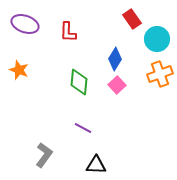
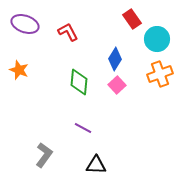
red L-shape: rotated 150 degrees clockwise
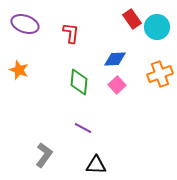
red L-shape: moved 3 px right, 1 px down; rotated 35 degrees clockwise
cyan circle: moved 12 px up
blue diamond: rotated 55 degrees clockwise
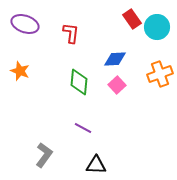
orange star: moved 1 px right, 1 px down
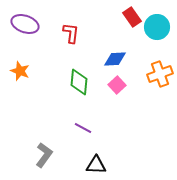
red rectangle: moved 2 px up
